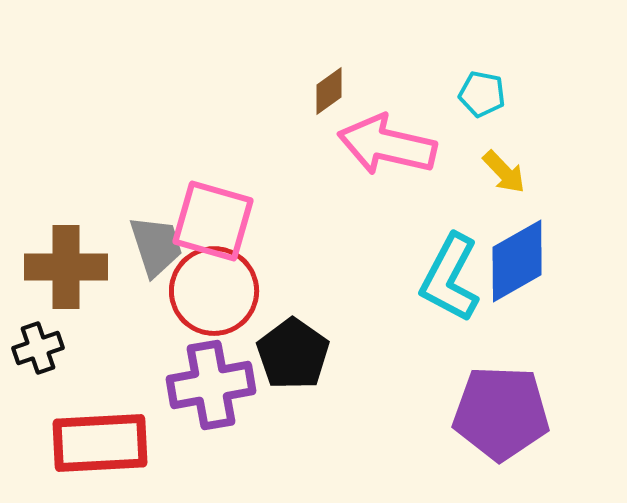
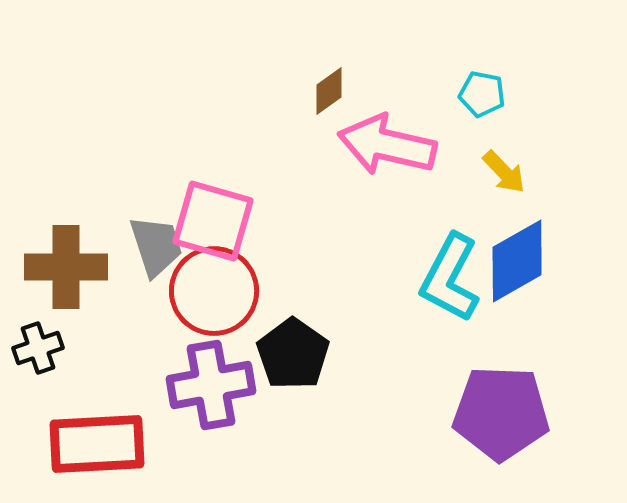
red rectangle: moved 3 px left, 1 px down
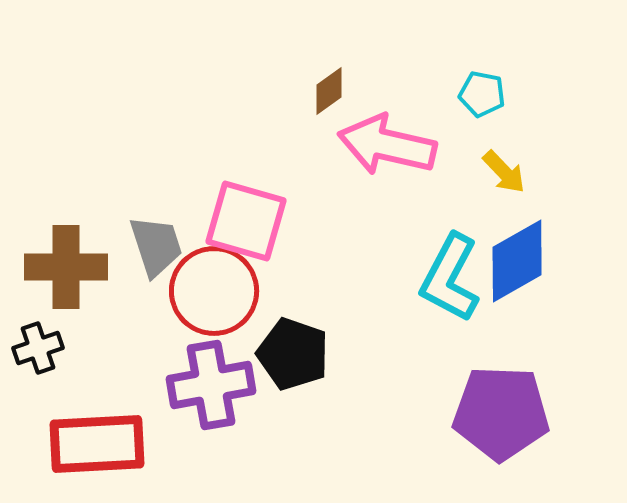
pink square: moved 33 px right
black pentagon: rotated 16 degrees counterclockwise
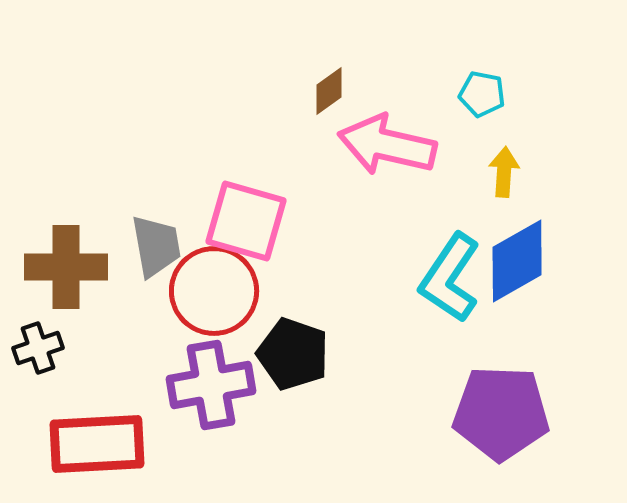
yellow arrow: rotated 132 degrees counterclockwise
gray trapezoid: rotated 8 degrees clockwise
cyan L-shape: rotated 6 degrees clockwise
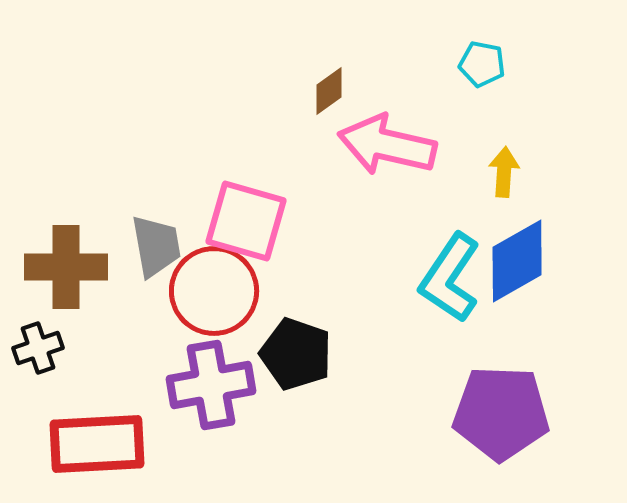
cyan pentagon: moved 30 px up
black pentagon: moved 3 px right
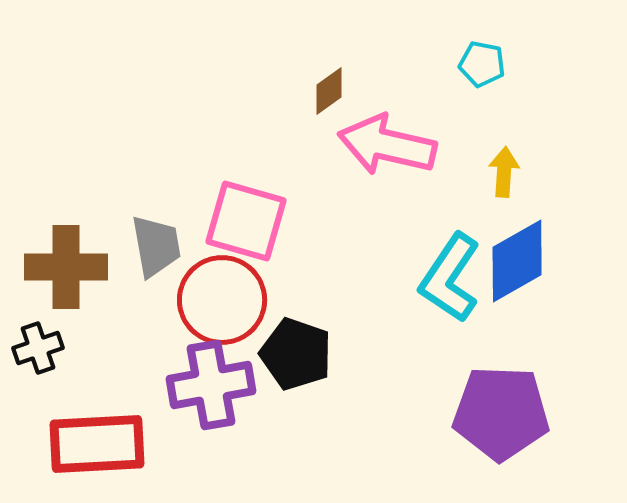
red circle: moved 8 px right, 9 px down
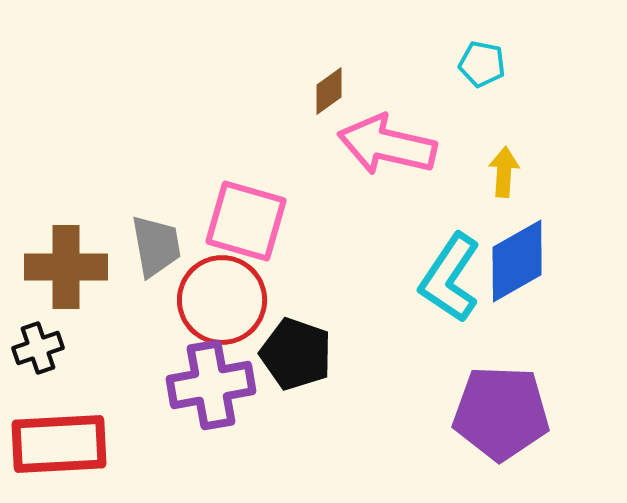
red rectangle: moved 38 px left
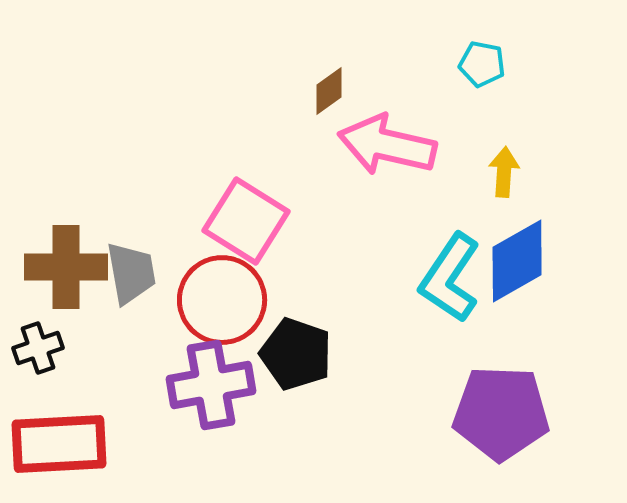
pink square: rotated 16 degrees clockwise
gray trapezoid: moved 25 px left, 27 px down
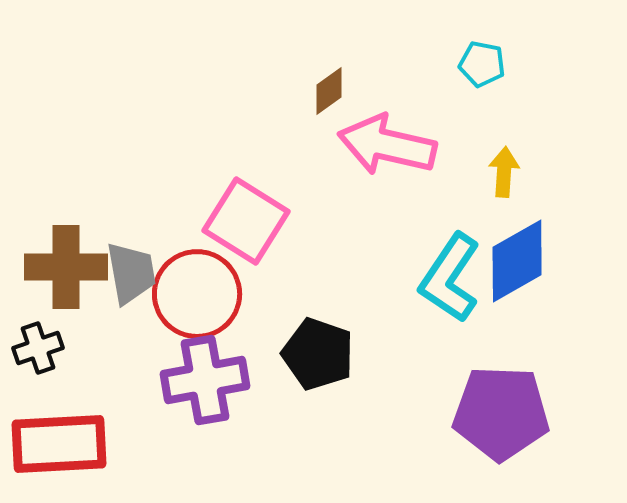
red circle: moved 25 px left, 6 px up
black pentagon: moved 22 px right
purple cross: moved 6 px left, 5 px up
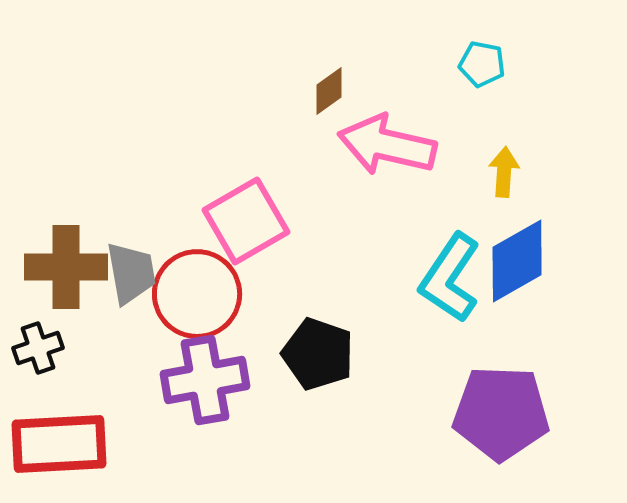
pink square: rotated 28 degrees clockwise
